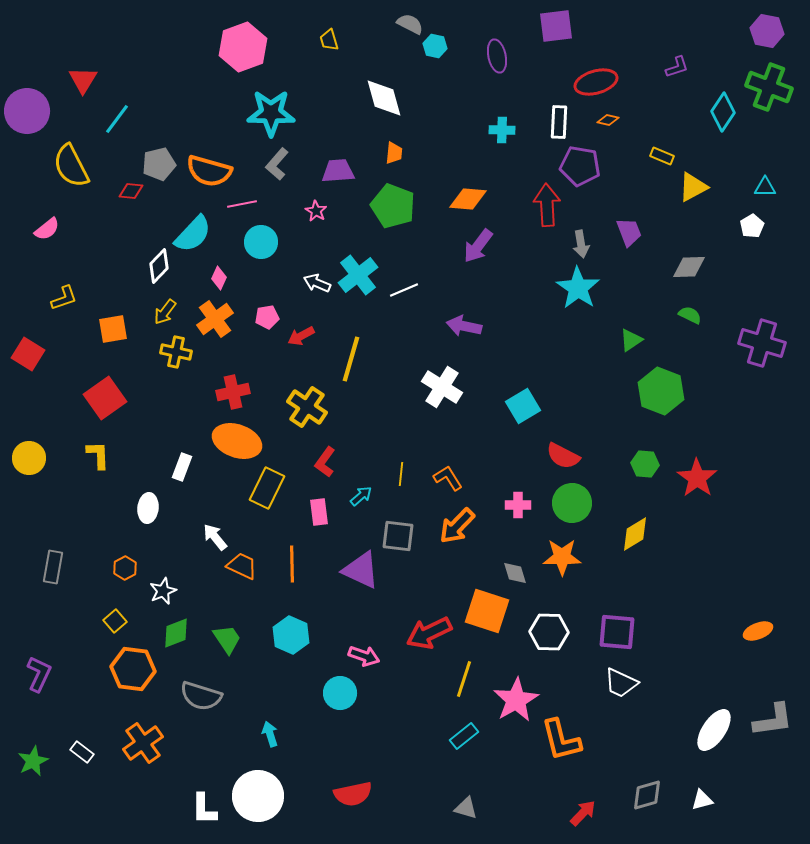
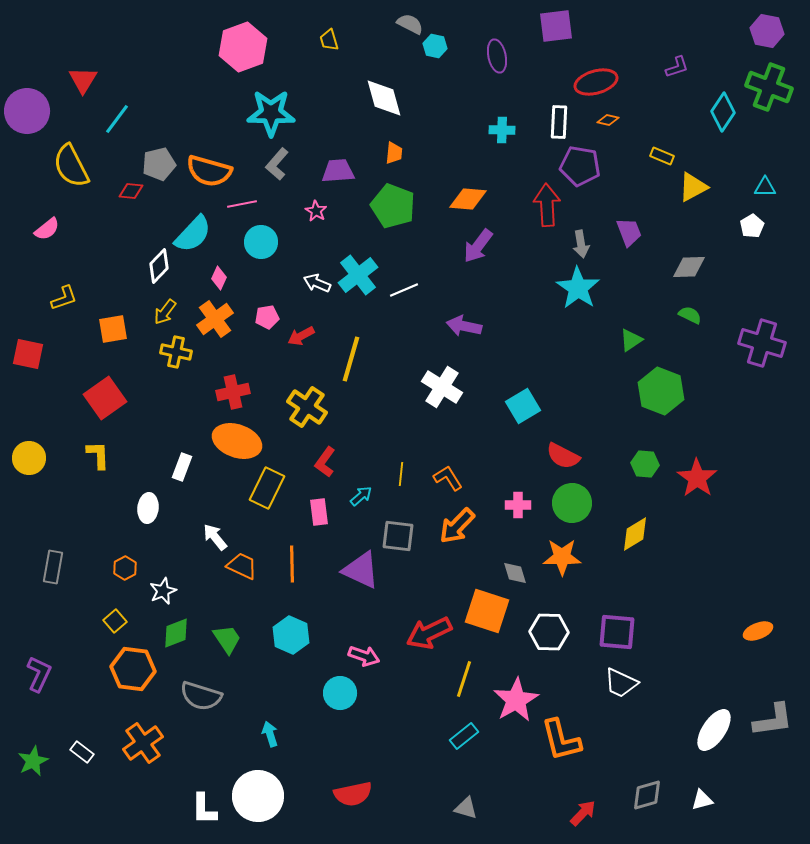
red square at (28, 354): rotated 20 degrees counterclockwise
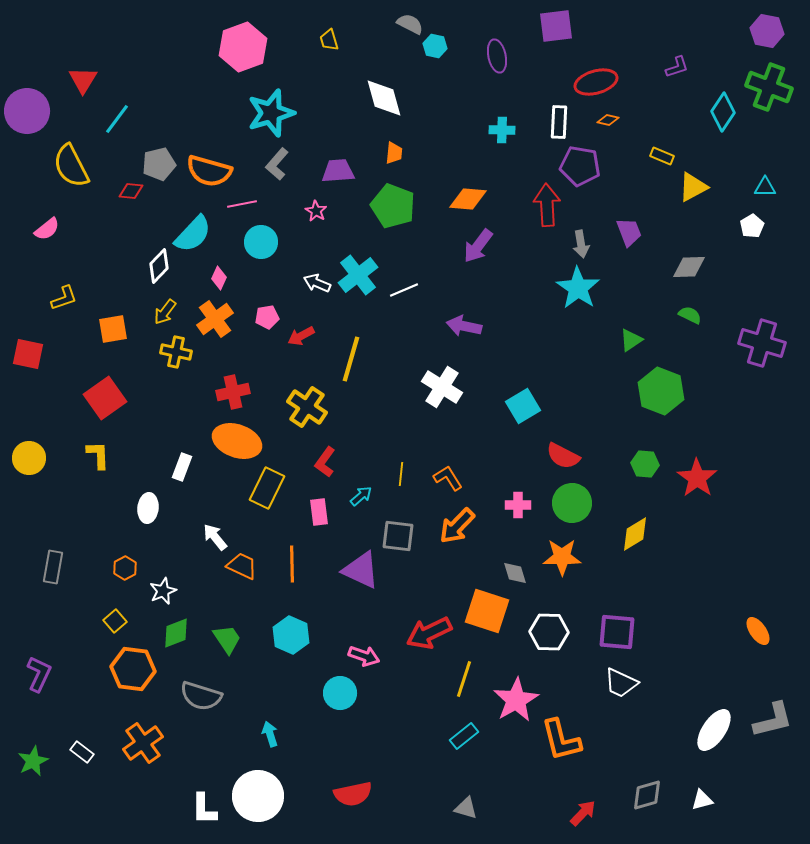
cyan star at (271, 113): rotated 18 degrees counterclockwise
orange ellipse at (758, 631): rotated 76 degrees clockwise
gray L-shape at (773, 720): rotated 6 degrees counterclockwise
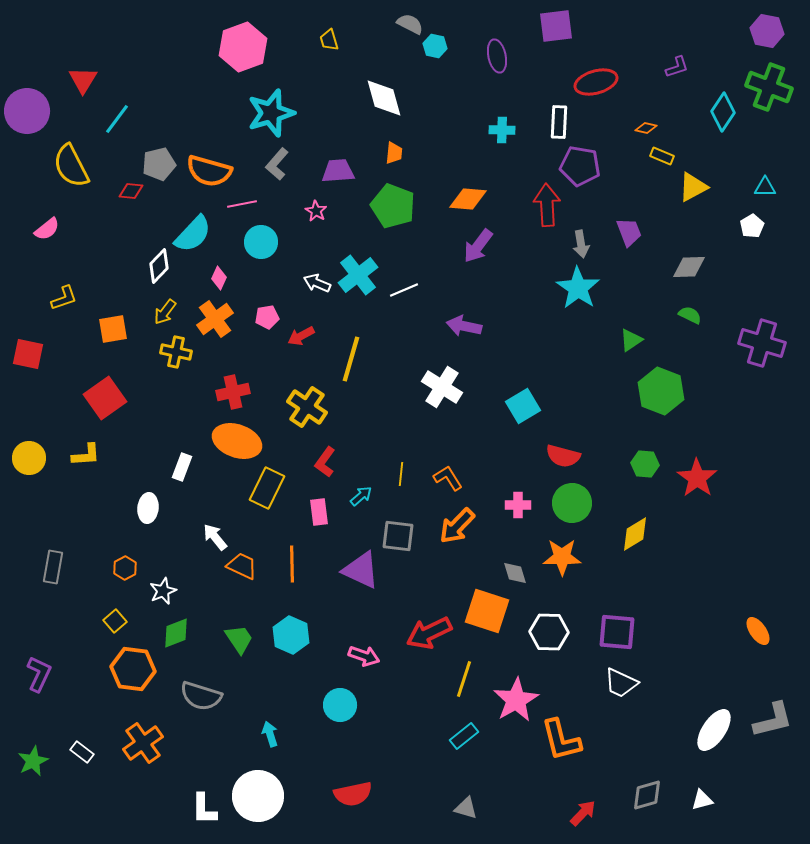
orange diamond at (608, 120): moved 38 px right, 8 px down
yellow L-shape at (98, 455): moved 12 px left; rotated 88 degrees clockwise
red semicircle at (563, 456): rotated 12 degrees counterclockwise
green trapezoid at (227, 639): moved 12 px right
cyan circle at (340, 693): moved 12 px down
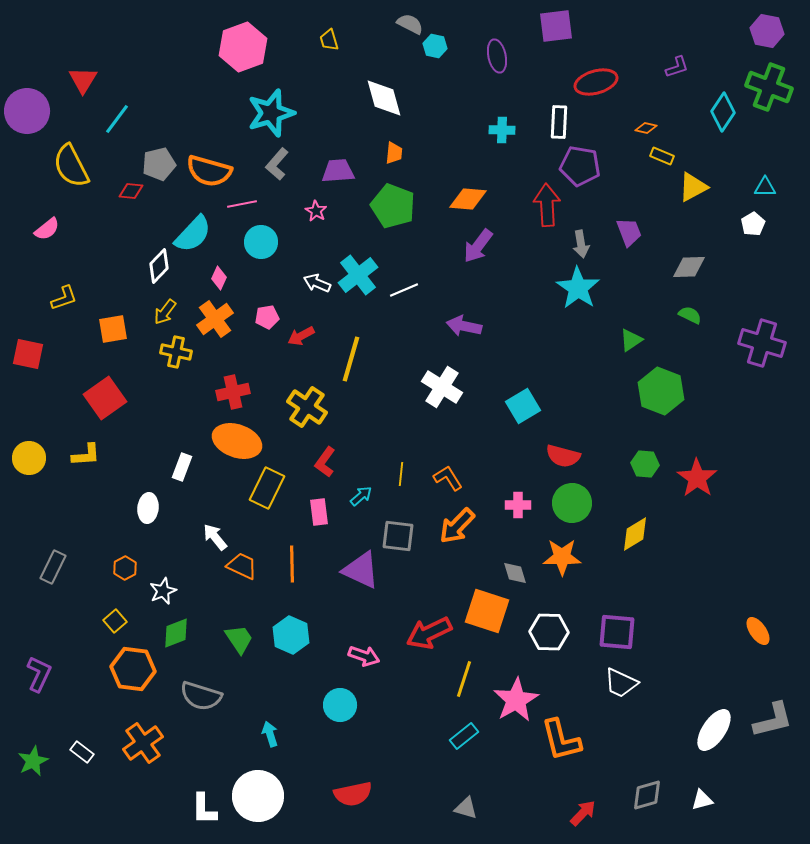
white pentagon at (752, 226): moved 1 px right, 2 px up
gray rectangle at (53, 567): rotated 16 degrees clockwise
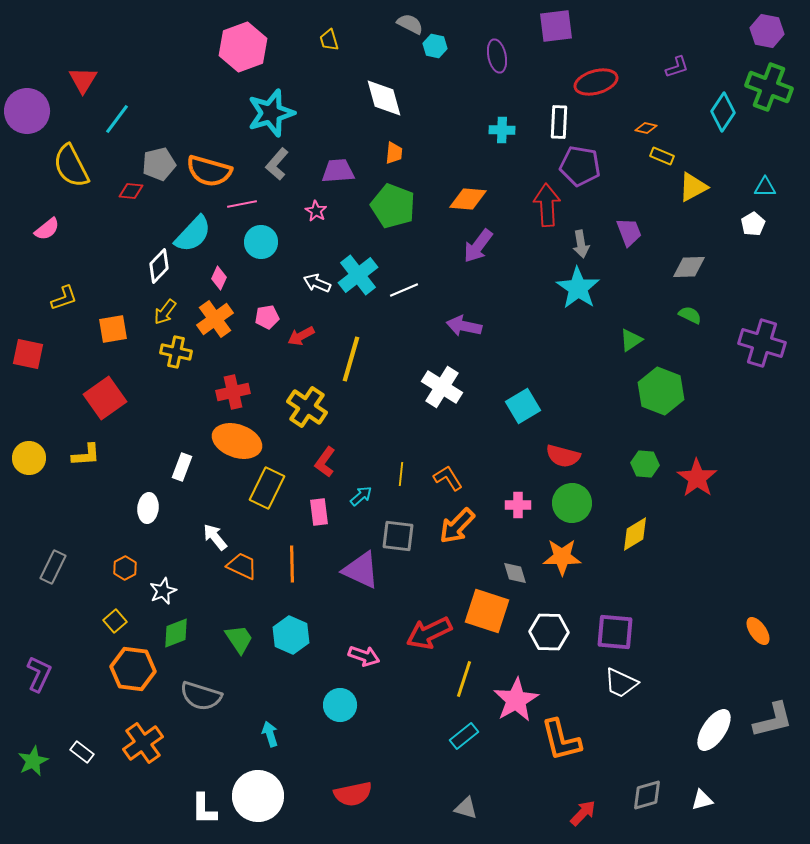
purple square at (617, 632): moved 2 px left
